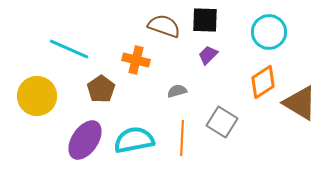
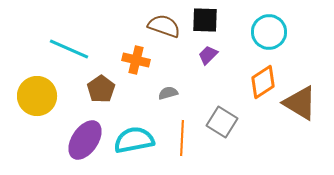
gray semicircle: moved 9 px left, 2 px down
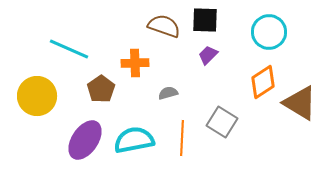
orange cross: moved 1 px left, 3 px down; rotated 16 degrees counterclockwise
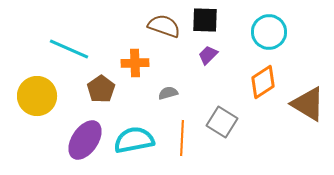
brown triangle: moved 8 px right, 1 px down
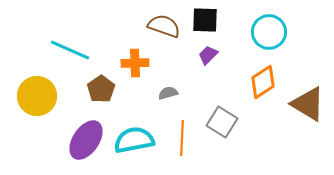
cyan line: moved 1 px right, 1 px down
purple ellipse: moved 1 px right
